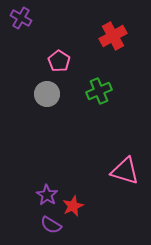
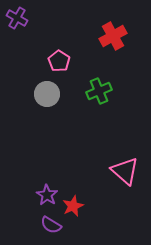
purple cross: moved 4 px left
pink triangle: rotated 24 degrees clockwise
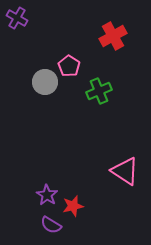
pink pentagon: moved 10 px right, 5 px down
gray circle: moved 2 px left, 12 px up
pink triangle: rotated 8 degrees counterclockwise
red star: rotated 10 degrees clockwise
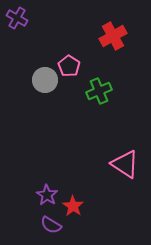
gray circle: moved 2 px up
pink triangle: moved 7 px up
red star: rotated 25 degrees counterclockwise
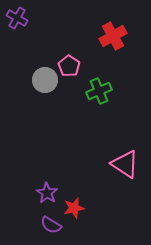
purple star: moved 2 px up
red star: moved 1 px right, 2 px down; rotated 25 degrees clockwise
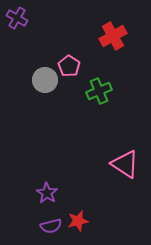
red star: moved 4 px right, 13 px down
purple semicircle: moved 1 px down; rotated 45 degrees counterclockwise
